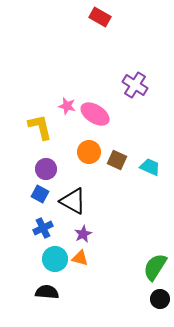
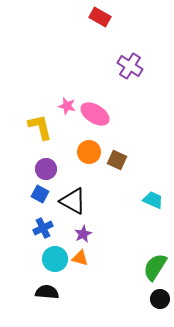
purple cross: moved 5 px left, 19 px up
cyan trapezoid: moved 3 px right, 33 px down
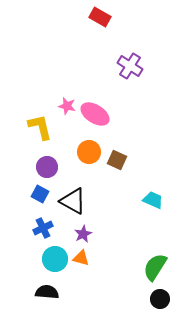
purple circle: moved 1 px right, 2 px up
orange triangle: moved 1 px right
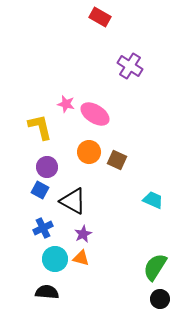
pink star: moved 1 px left, 2 px up
blue square: moved 4 px up
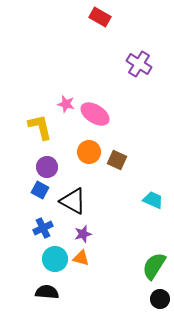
purple cross: moved 9 px right, 2 px up
purple star: rotated 12 degrees clockwise
green semicircle: moved 1 px left, 1 px up
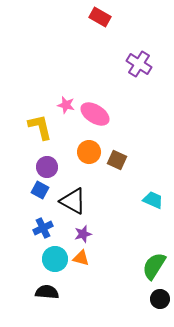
pink star: moved 1 px down
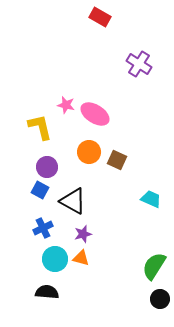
cyan trapezoid: moved 2 px left, 1 px up
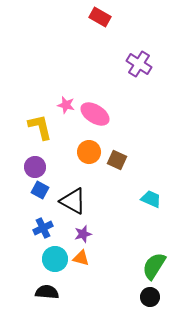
purple circle: moved 12 px left
black circle: moved 10 px left, 2 px up
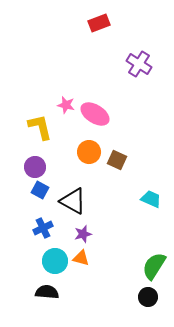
red rectangle: moved 1 px left, 6 px down; rotated 50 degrees counterclockwise
cyan circle: moved 2 px down
black circle: moved 2 px left
